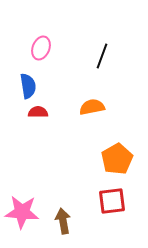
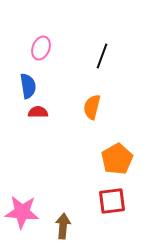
orange semicircle: rotated 65 degrees counterclockwise
brown arrow: moved 5 px down; rotated 15 degrees clockwise
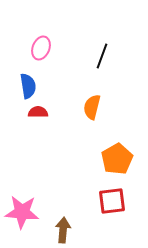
brown arrow: moved 4 px down
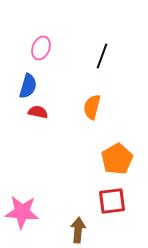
blue semicircle: rotated 25 degrees clockwise
red semicircle: rotated 12 degrees clockwise
brown arrow: moved 15 px right
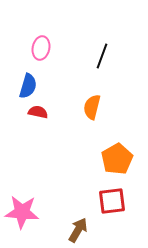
pink ellipse: rotated 10 degrees counterclockwise
brown arrow: rotated 25 degrees clockwise
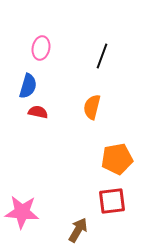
orange pentagon: rotated 20 degrees clockwise
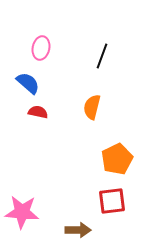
blue semicircle: moved 3 px up; rotated 65 degrees counterclockwise
orange pentagon: rotated 16 degrees counterclockwise
brown arrow: rotated 60 degrees clockwise
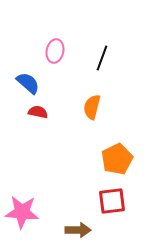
pink ellipse: moved 14 px right, 3 px down
black line: moved 2 px down
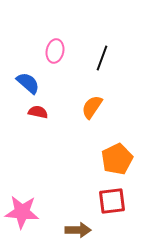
orange semicircle: rotated 20 degrees clockwise
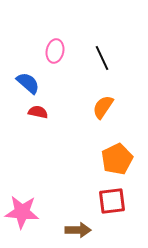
black line: rotated 45 degrees counterclockwise
orange semicircle: moved 11 px right
